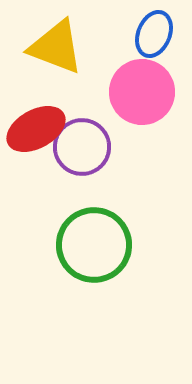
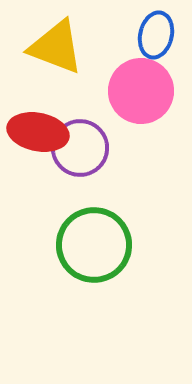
blue ellipse: moved 2 px right, 1 px down; rotated 9 degrees counterclockwise
pink circle: moved 1 px left, 1 px up
red ellipse: moved 2 px right, 3 px down; rotated 40 degrees clockwise
purple circle: moved 2 px left, 1 px down
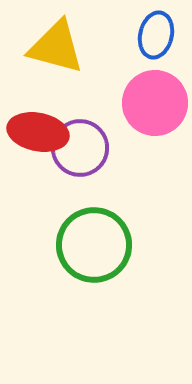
yellow triangle: rotated 6 degrees counterclockwise
pink circle: moved 14 px right, 12 px down
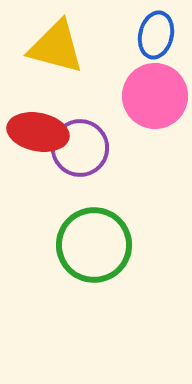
pink circle: moved 7 px up
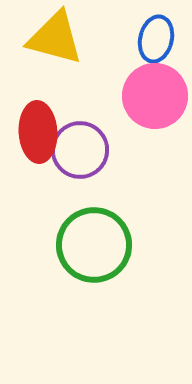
blue ellipse: moved 4 px down
yellow triangle: moved 1 px left, 9 px up
red ellipse: rotated 76 degrees clockwise
purple circle: moved 2 px down
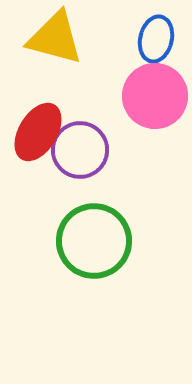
red ellipse: rotated 34 degrees clockwise
green circle: moved 4 px up
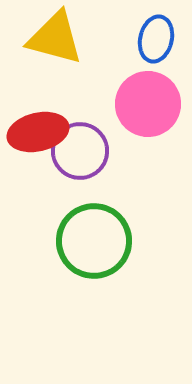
pink circle: moved 7 px left, 8 px down
red ellipse: rotated 46 degrees clockwise
purple circle: moved 1 px down
